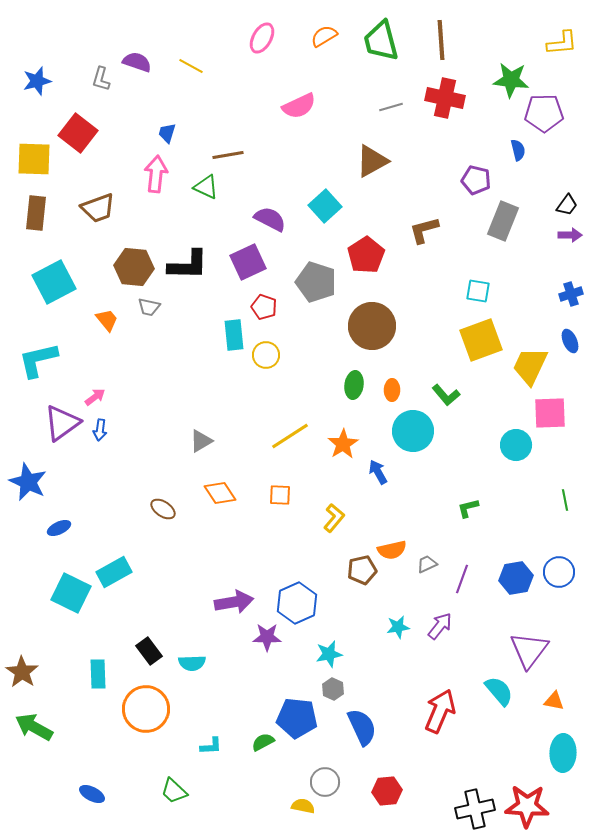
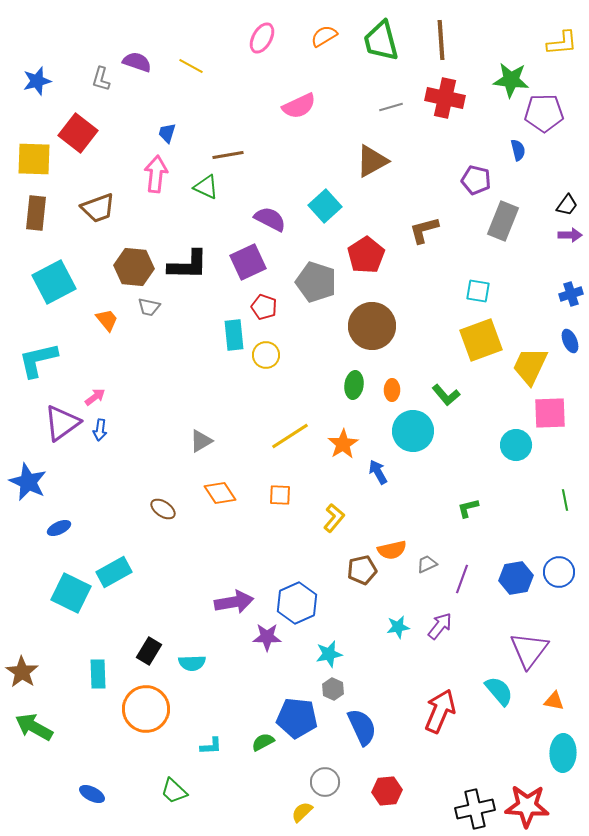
black rectangle at (149, 651): rotated 68 degrees clockwise
yellow semicircle at (303, 806): moved 1 px left, 6 px down; rotated 55 degrees counterclockwise
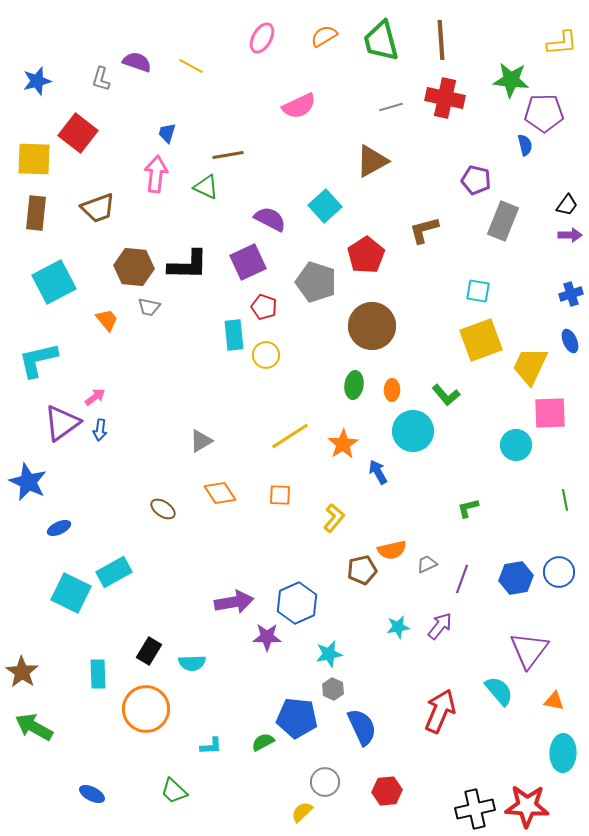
blue semicircle at (518, 150): moved 7 px right, 5 px up
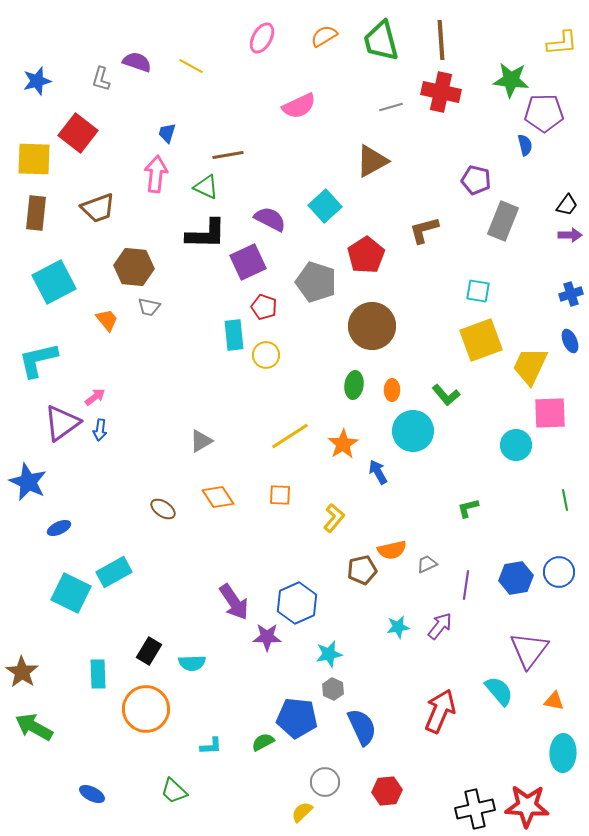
red cross at (445, 98): moved 4 px left, 6 px up
black L-shape at (188, 265): moved 18 px right, 31 px up
orange diamond at (220, 493): moved 2 px left, 4 px down
purple line at (462, 579): moved 4 px right, 6 px down; rotated 12 degrees counterclockwise
purple arrow at (234, 602): rotated 66 degrees clockwise
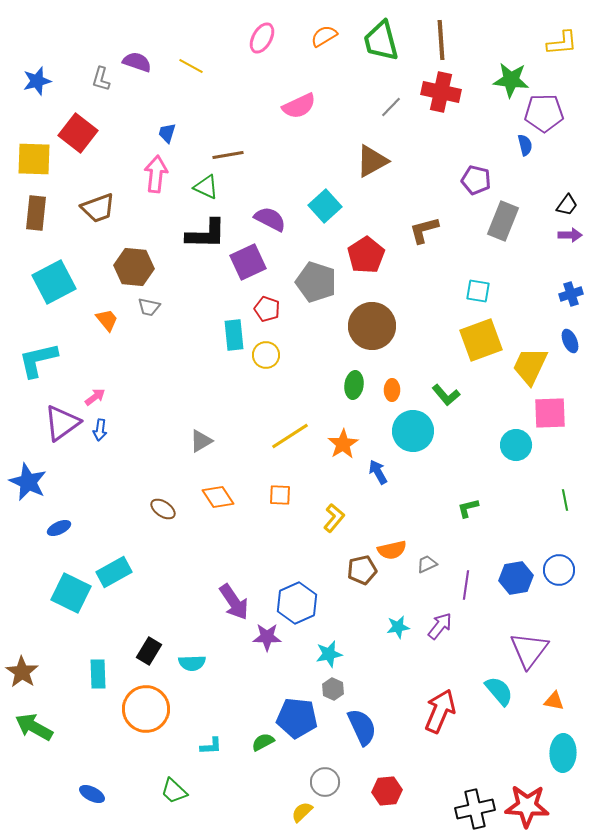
gray line at (391, 107): rotated 30 degrees counterclockwise
red pentagon at (264, 307): moved 3 px right, 2 px down
blue circle at (559, 572): moved 2 px up
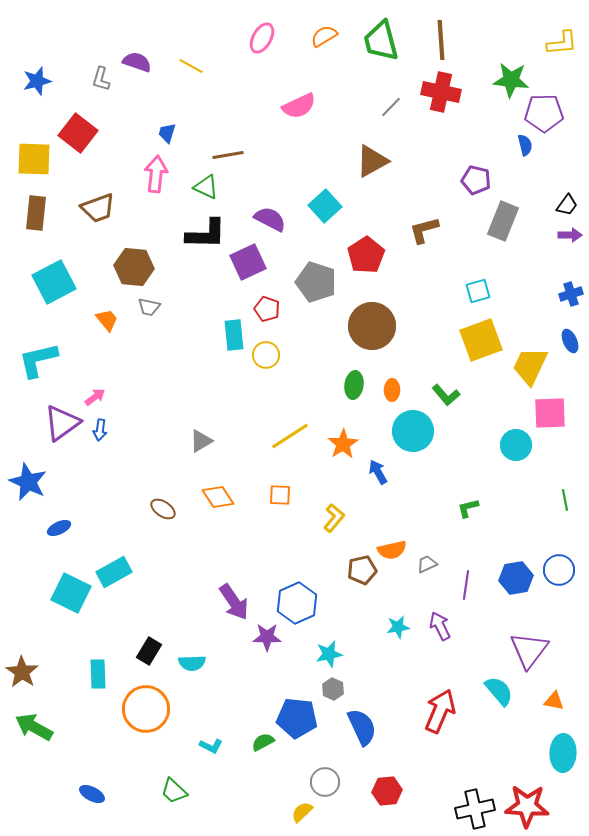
cyan square at (478, 291): rotated 25 degrees counterclockwise
purple arrow at (440, 626): rotated 64 degrees counterclockwise
cyan L-shape at (211, 746): rotated 30 degrees clockwise
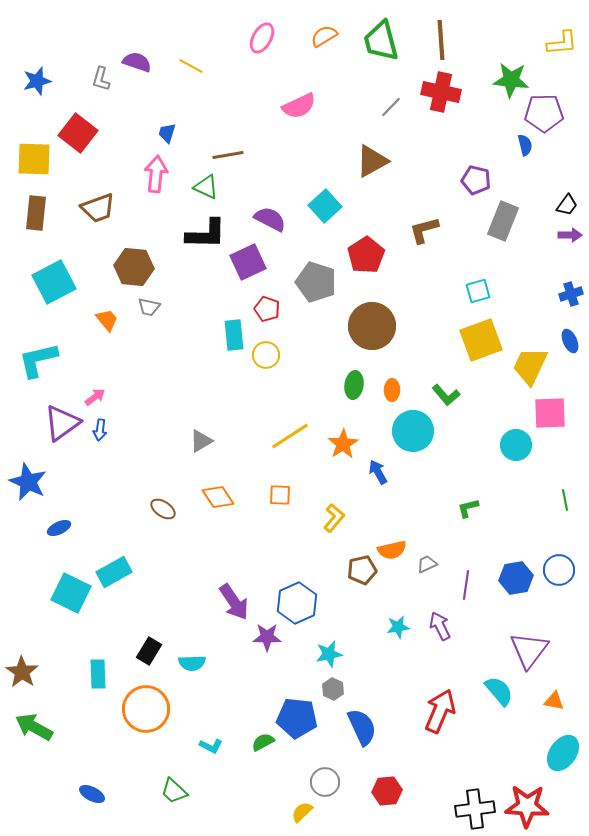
cyan ellipse at (563, 753): rotated 33 degrees clockwise
black cross at (475, 809): rotated 6 degrees clockwise
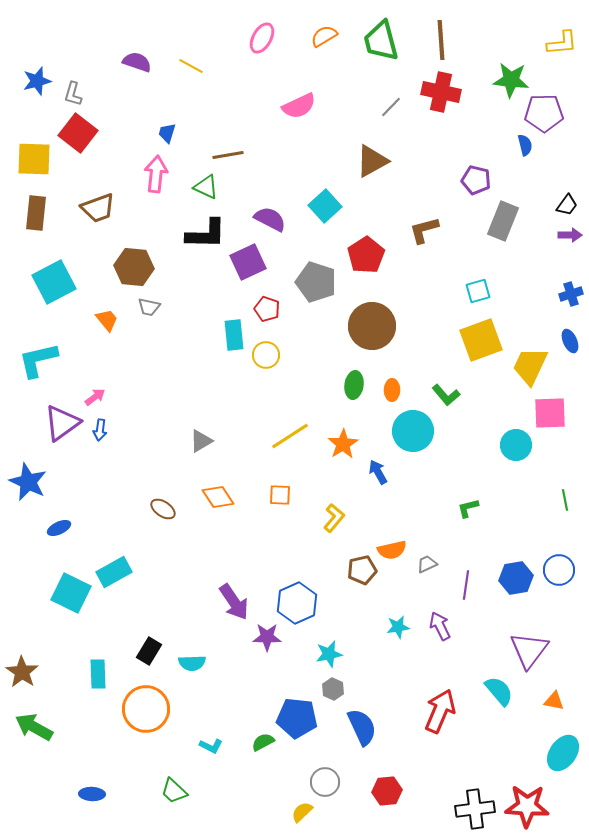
gray L-shape at (101, 79): moved 28 px left, 15 px down
blue ellipse at (92, 794): rotated 25 degrees counterclockwise
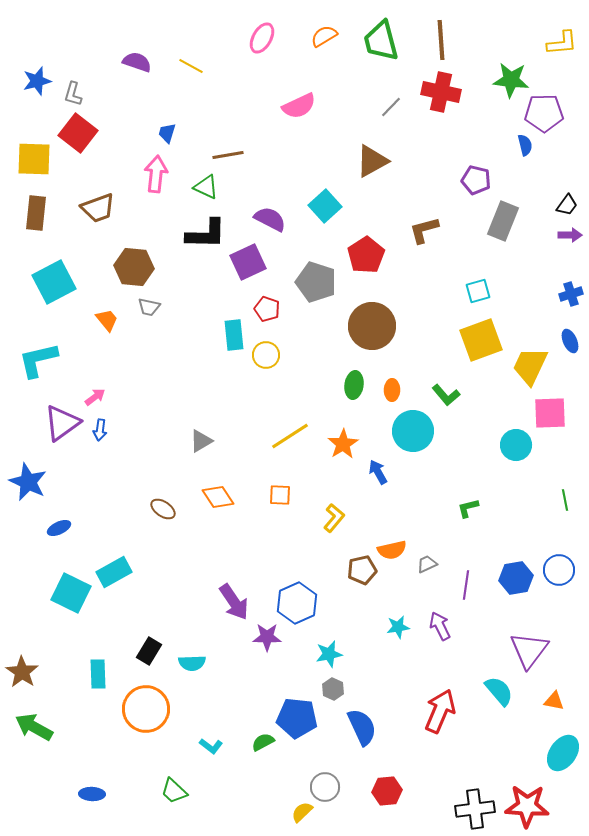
cyan L-shape at (211, 746): rotated 10 degrees clockwise
gray circle at (325, 782): moved 5 px down
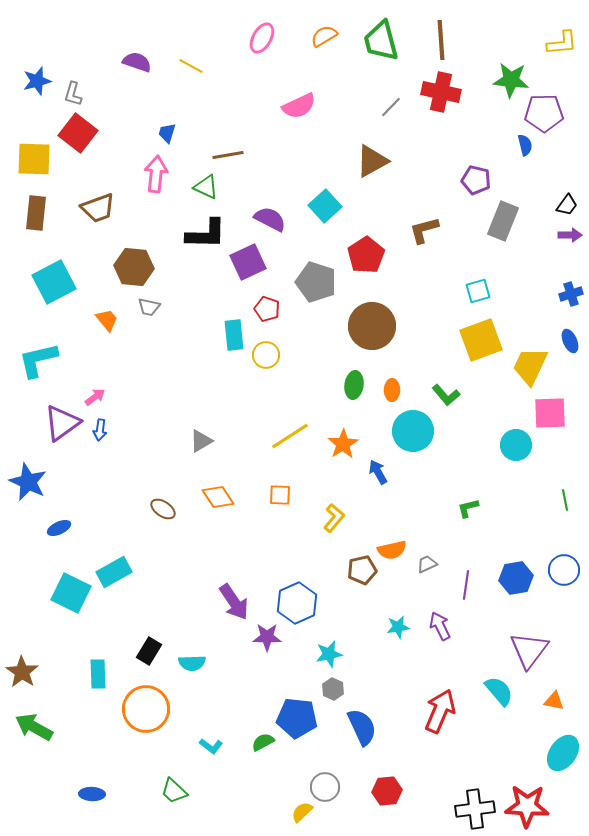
blue circle at (559, 570): moved 5 px right
